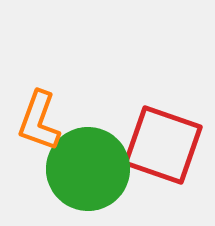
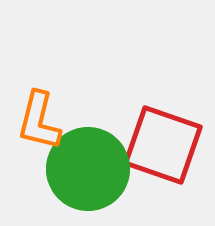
orange L-shape: rotated 6 degrees counterclockwise
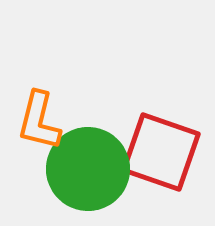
red square: moved 2 px left, 7 px down
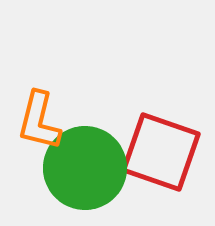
green circle: moved 3 px left, 1 px up
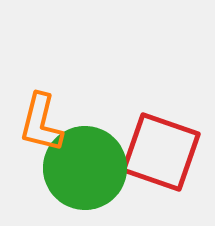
orange L-shape: moved 2 px right, 2 px down
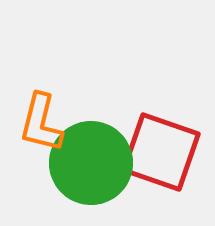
green circle: moved 6 px right, 5 px up
